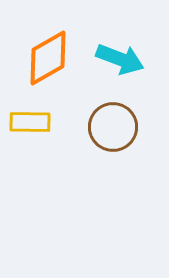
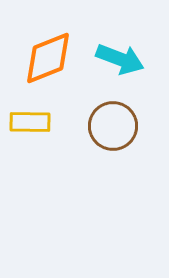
orange diamond: rotated 8 degrees clockwise
brown circle: moved 1 px up
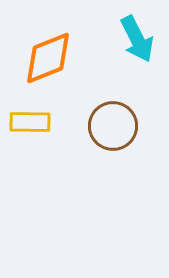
cyan arrow: moved 17 px right, 20 px up; rotated 42 degrees clockwise
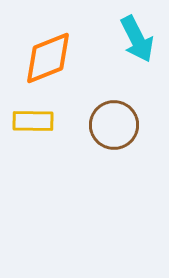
yellow rectangle: moved 3 px right, 1 px up
brown circle: moved 1 px right, 1 px up
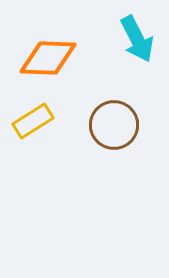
orange diamond: rotated 24 degrees clockwise
yellow rectangle: rotated 33 degrees counterclockwise
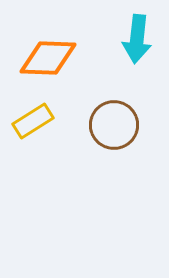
cyan arrow: rotated 33 degrees clockwise
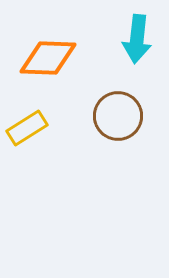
yellow rectangle: moved 6 px left, 7 px down
brown circle: moved 4 px right, 9 px up
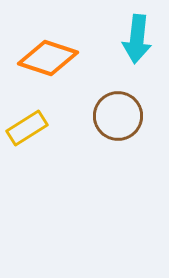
orange diamond: rotated 16 degrees clockwise
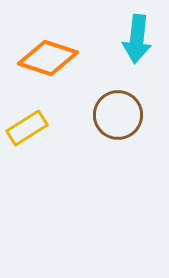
brown circle: moved 1 px up
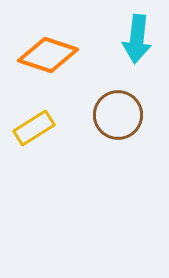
orange diamond: moved 3 px up
yellow rectangle: moved 7 px right
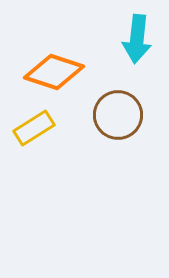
orange diamond: moved 6 px right, 17 px down
